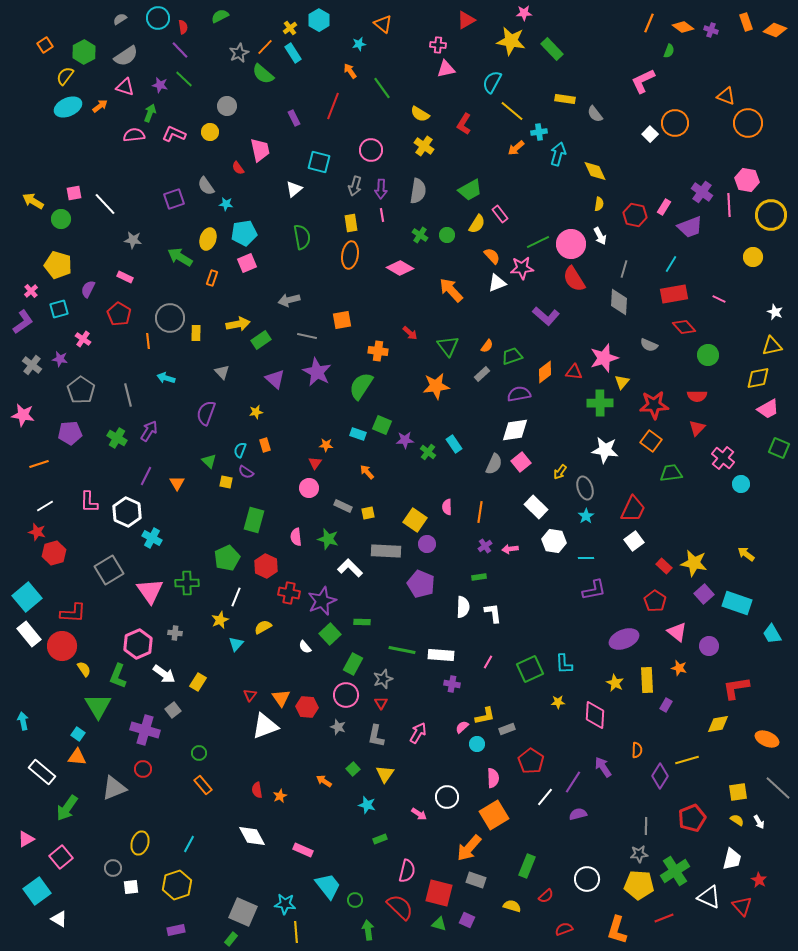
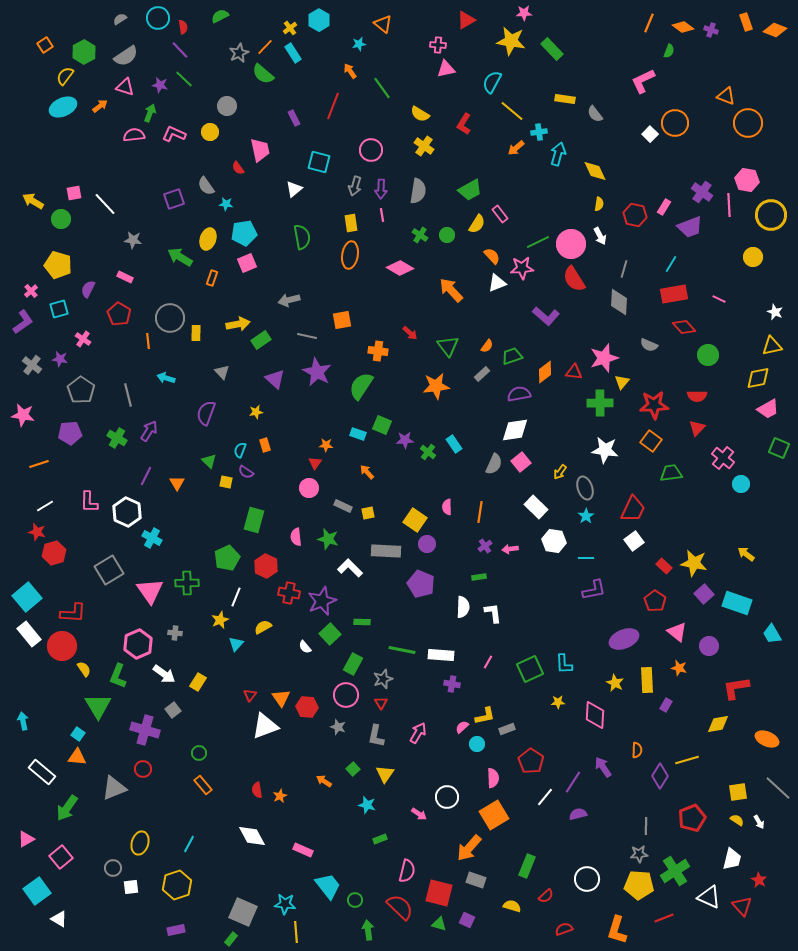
cyan ellipse at (68, 107): moved 5 px left
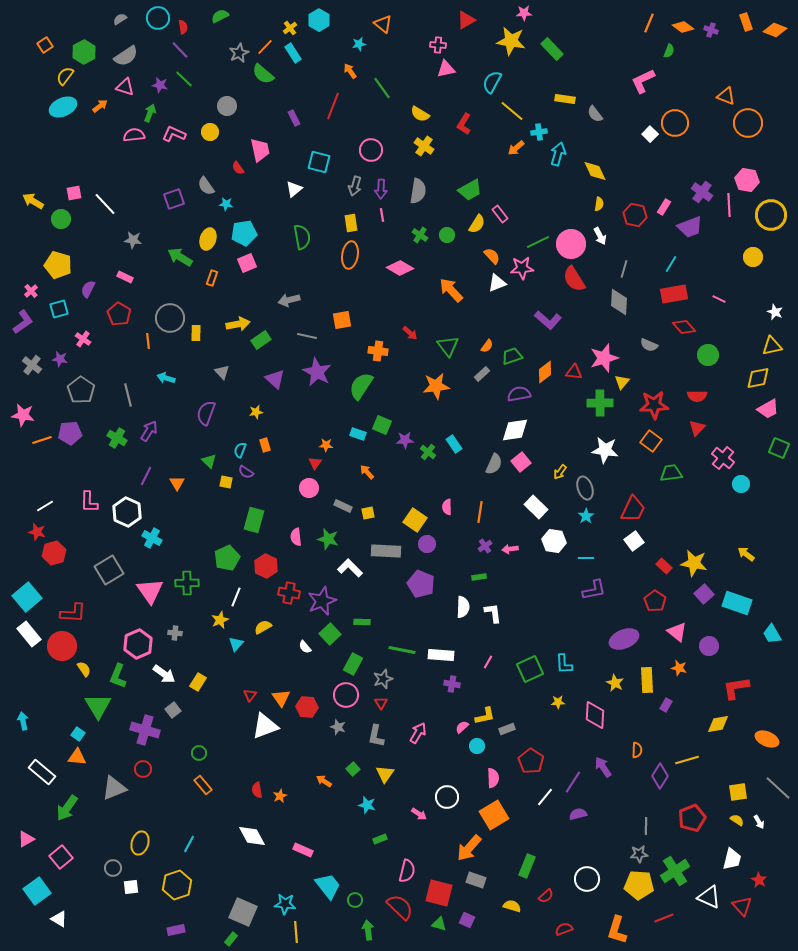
purple L-shape at (546, 316): moved 2 px right, 4 px down
orange line at (39, 464): moved 3 px right, 24 px up
cyan circle at (477, 744): moved 2 px down
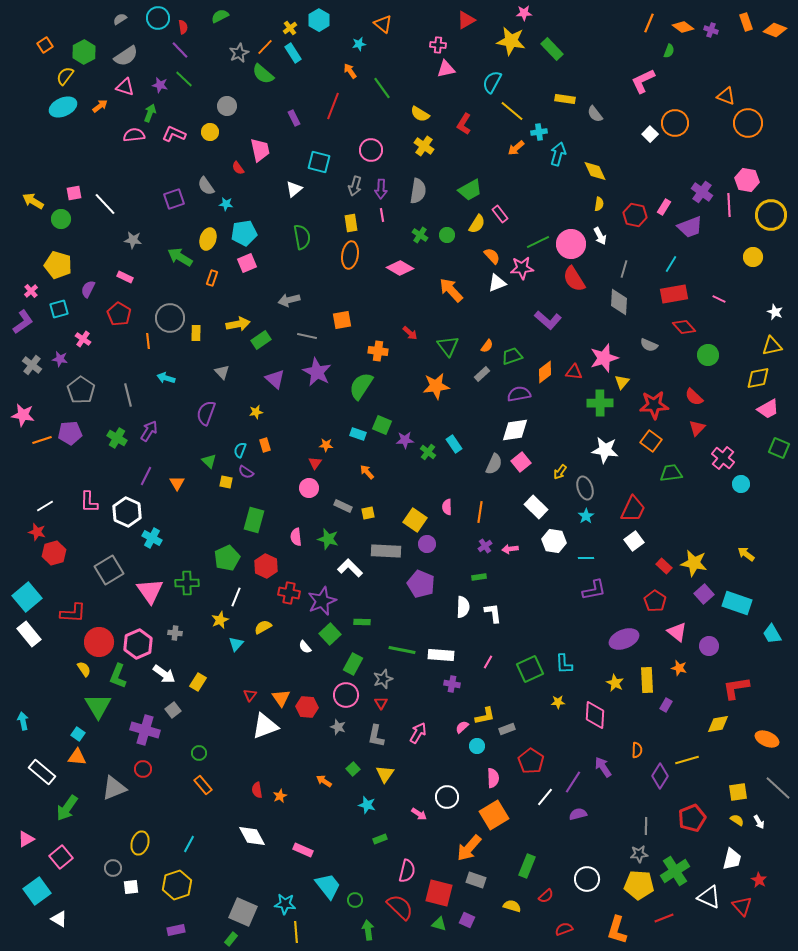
red semicircle at (697, 396): moved 3 px left, 1 px down; rotated 42 degrees clockwise
red circle at (62, 646): moved 37 px right, 4 px up
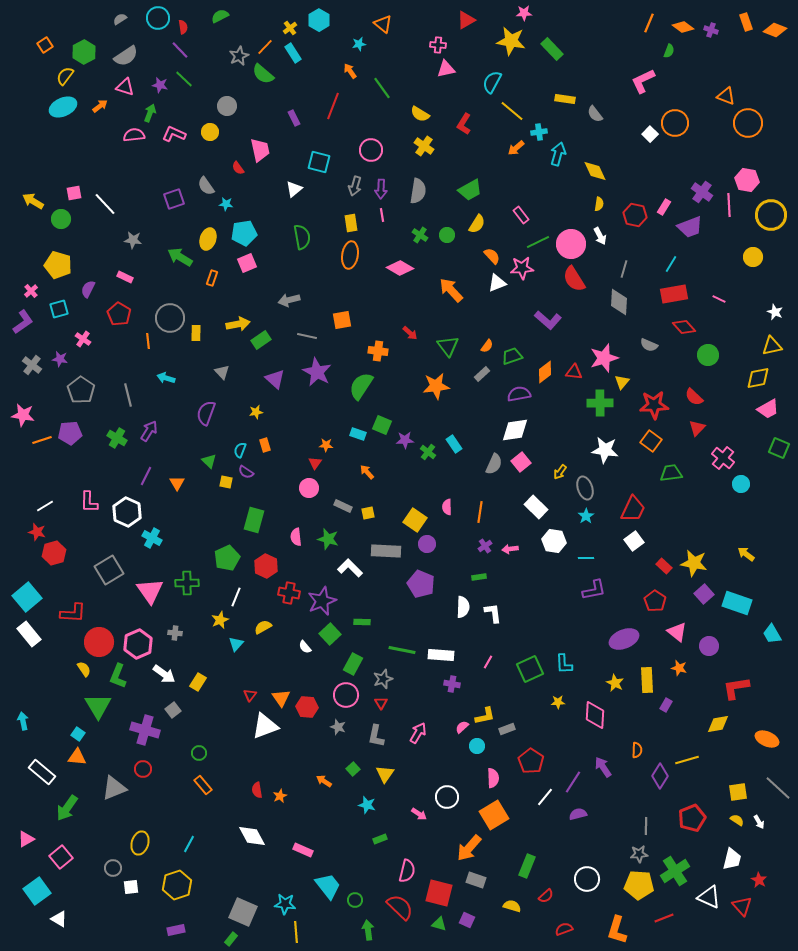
gray star at (239, 53): moved 3 px down
pink rectangle at (500, 214): moved 21 px right, 1 px down
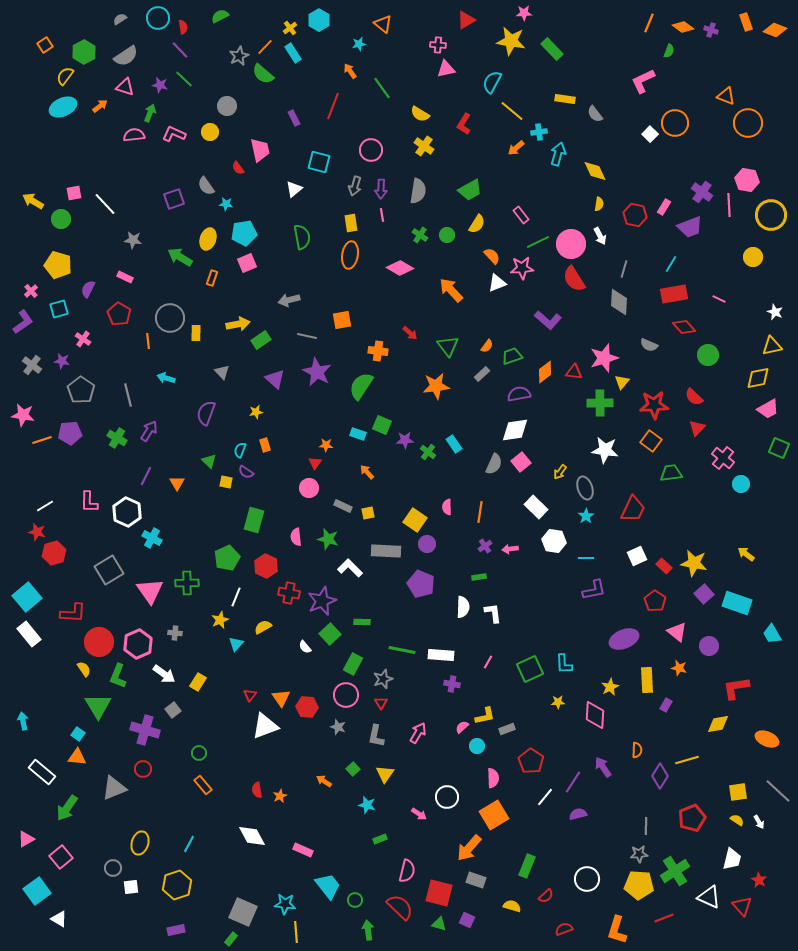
purple star at (60, 359): moved 2 px right, 2 px down
white square at (634, 541): moved 3 px right, 15 px down; rotated 12 degrees clockwise
yellow star at (615, 683): moved 5 px left, 4 px down; rotated 18 degrees clockwise
gray line at (778, 788): moved 3 px down
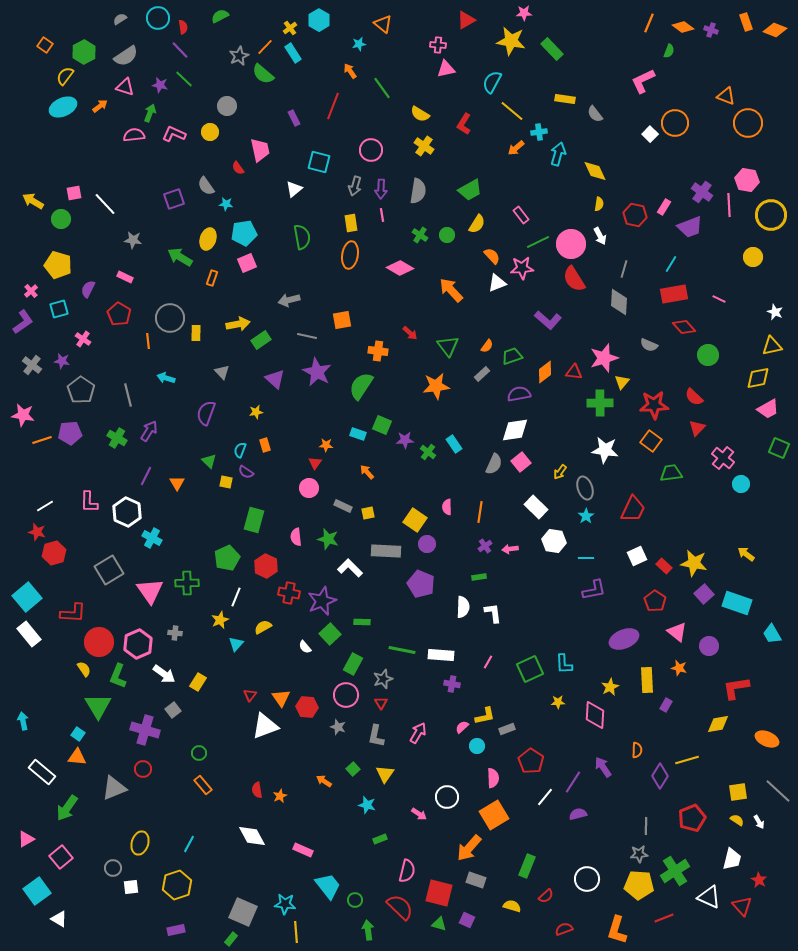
orange square at (45, 45): rotated 21 degrees counterclockwise
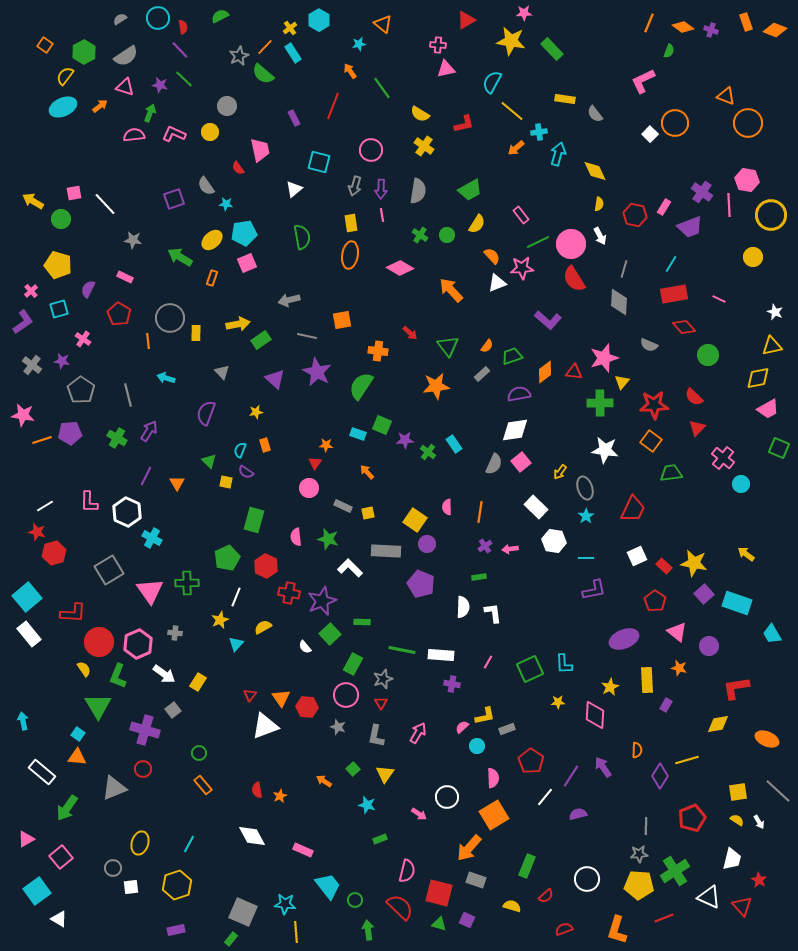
red L-shape at (464, 124): rotated 135 degrees counterclockwise
yellow ellipse at (208, 239): moved 4 px right, 1 px down; rotated 30 degrees clockwise
purple line at (573, 782): moved 2 px left, 6 px up
